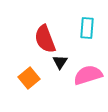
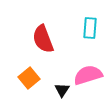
cyan rectangle: moved 3 px right
red semicircle: moved 2 px left
black triangle: moved 2 px right, 28 px down
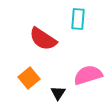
cyan rectangle: moved 12 px left, 9 px up
red semicircle: rotated 36 degrees counterclockwise
black triangle: moved 4 px left, 3 px down
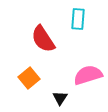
red semicircle: rotated 24 degrees clockwise
black triangle: moved 2 px right, 5 px down
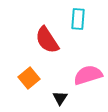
red semicircle: moved 4 px right, 1 px down
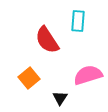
cyan rectangle: moved 2 px down
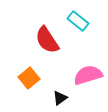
cyan rectangle: rotated 55 degrees counterclockwise
black triangle: rotated 21 degrees clockwise
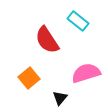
pink semicircle: moved 2 px left, 2 px up
black triangle: rotated 14 degrees counterclockwise
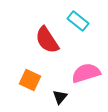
orange square: moved 1 px right, 2 px down; rotated 25 degrees counterclockwise
black triangle: moved 1 px up
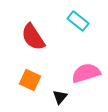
red semicircle: moved 14 px left, 3 px up
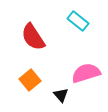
orange square: rotated 25 degrees clockwise
black triangle: moved 1 px right, 2 px up; rotated 21 degrees counterclockwise
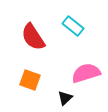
cyan rectangle: moved 5 px left, 5 px down
orange square: rotated 30 degrees counterclockwise
black triangle: moved 4 px right, 3 px down; rotated 28 degrees clockwise
